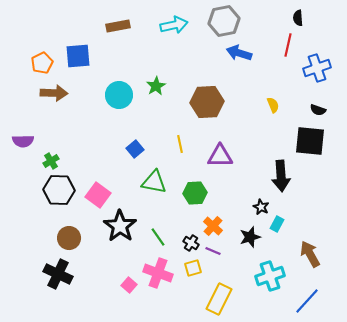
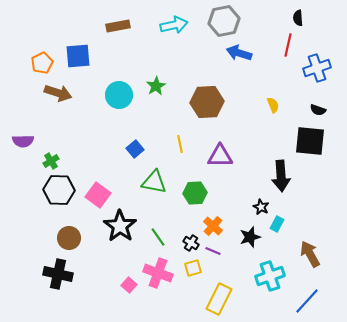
brown arrow at (54, 93): moved 4 px right; rotated 16 degrees clockwise
black cross at (58, 274): rotated 12 degrees counterclockwise
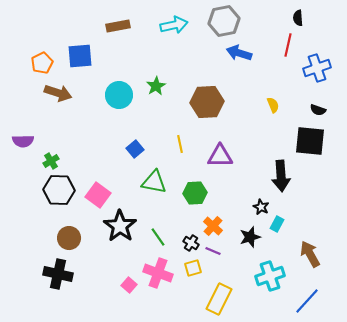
blue square at (78, 56): moved 2 px right
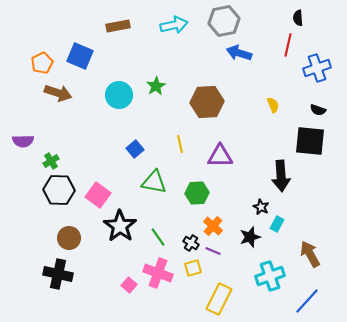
blue square at (80, 56): rotated 28 degrees clockwise
green hexagon at (195, 193): moved 2 px right
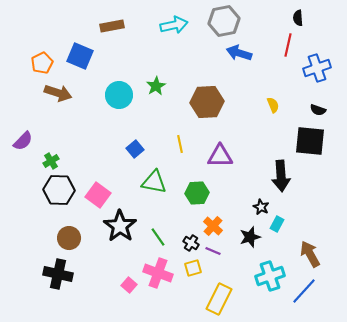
brown rectangle at (118, 26): moved 6 px left
purple semicircle at (23, 141): rotated 45 degrees counterclockwise
blue line at (307, 301): moved 3 px left, 10 px up
